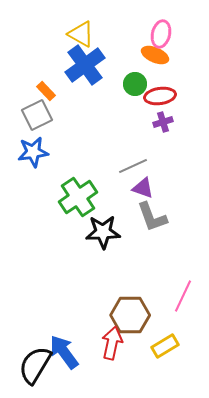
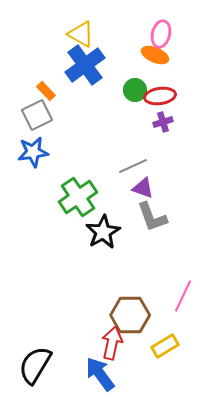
green circle: moved 6 px down
black star: rotated 28 degrees counterclockwise
blue arrow: moved 36 px right, 22 px down
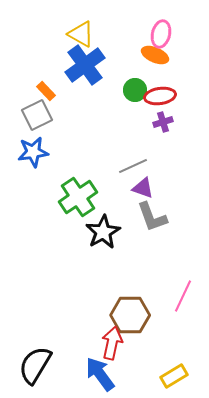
yellow rectangle: moved 9 px right, 30 px down
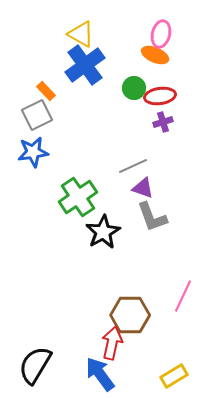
green circle: moved 1 px left, 2 px up
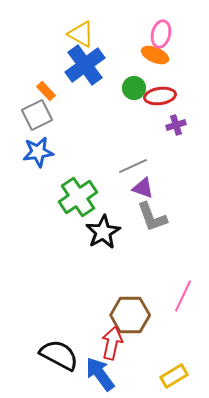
purple cross: moved 13 px right, 3 px down
blue star: moved 5 px right
black semicircle: moved 24 px right, 10 px up; rotated 87 degrees clockwise
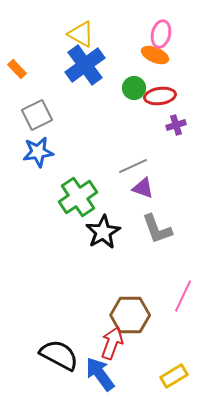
orange rectangle: moved 29 px left, 22 px up
gray L-shape: moved 5 px right, 12 px down
red arrow: rotated 8 degrees clockwise
